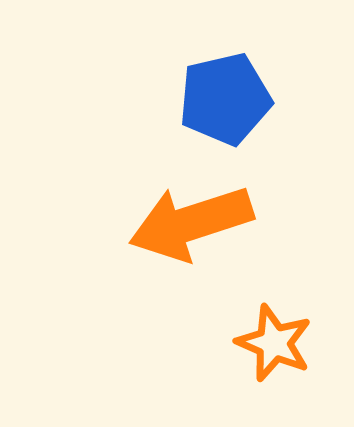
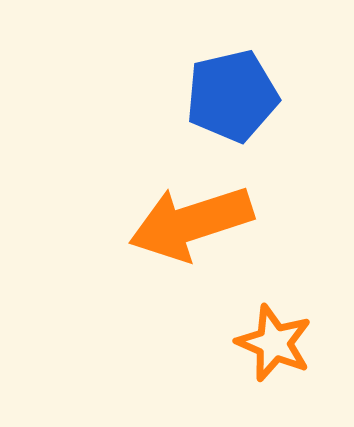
blue pentagon: moved 7 px right, 3 px up
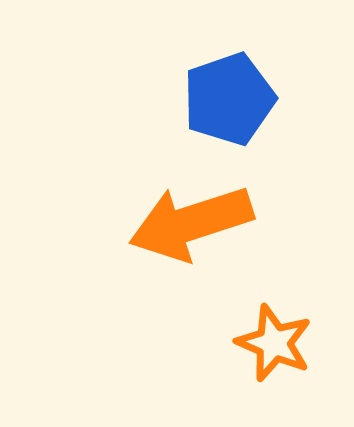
blue pentagon: moved 3 px left, 3 px down; rotated 6 degrees counterclockwise
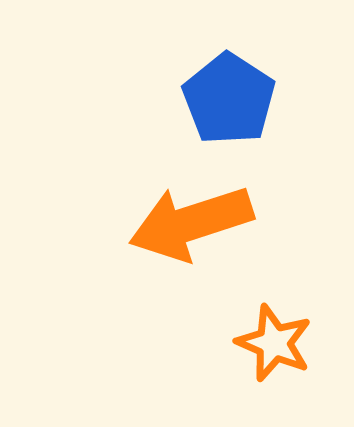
blue pentagon: rotated 20 degrees counterclockwise
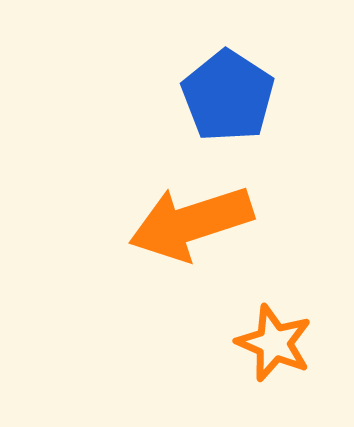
blue pentagon: moved 1 px left, 3 px up
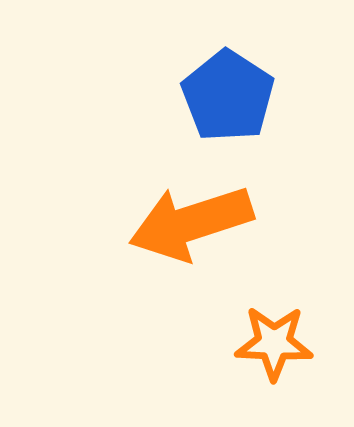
orange star: rotated 20 degrees counterclockwise
